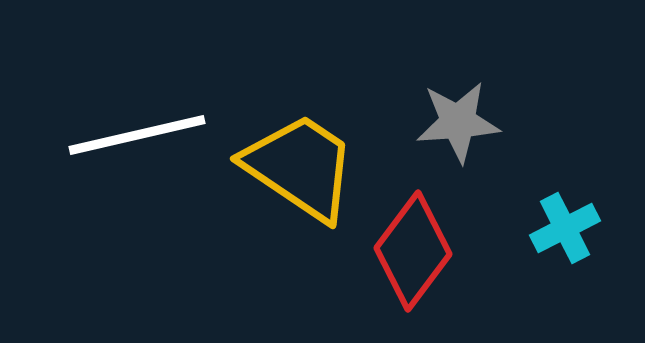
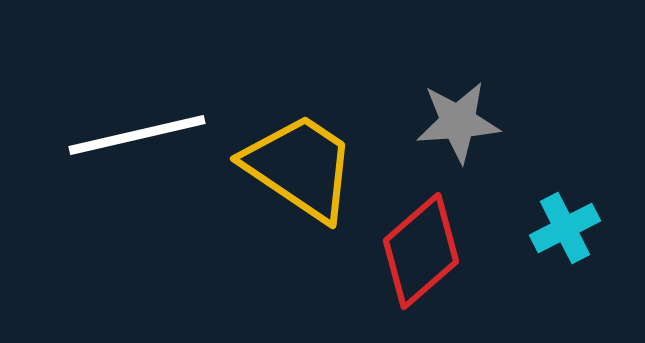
red diamond: moved 8 px right; rotated 12 degrees clockwise
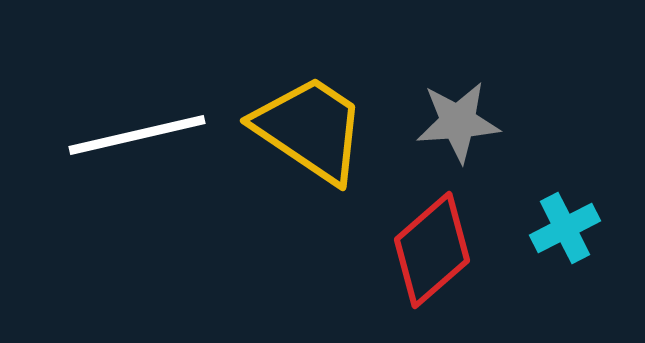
yellow trapezoid: moved 10 px right, 38 px up
red diamond: moved 11 px right, 1 px up
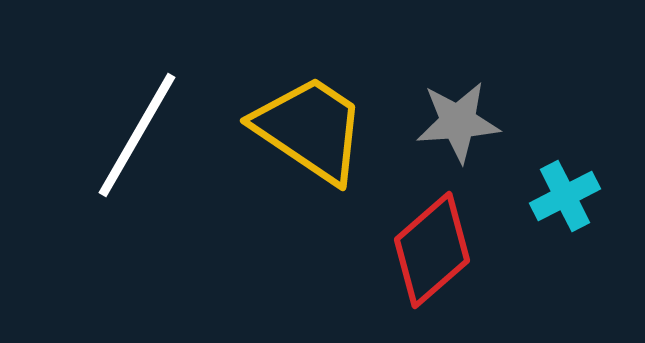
white line: rotated 47 degrees counterclockwise
cyan cross: moved 32 px up
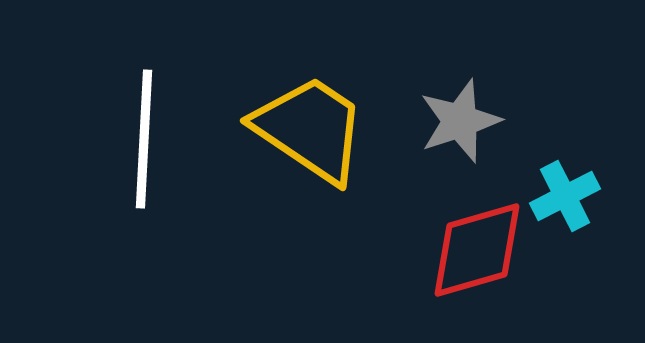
gray star: moved 2 px right, 1 px up; rotated 14 degrees counterclockwise
white line: moved 7 px right, 4 px down; rotated 27 degrees counterclockwise
red diamond: moved 45 px right; rotated 25 degrees clockwise
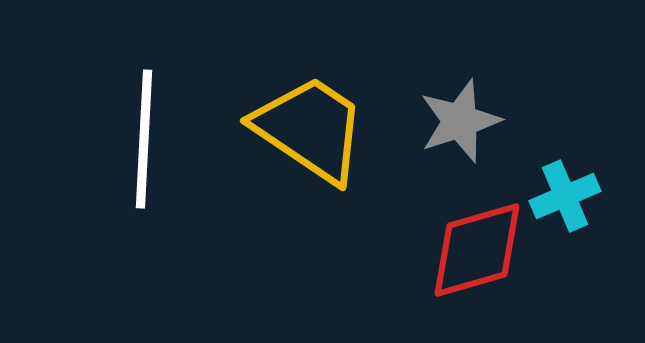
cyan cross: rotated 4 degrees clockwise
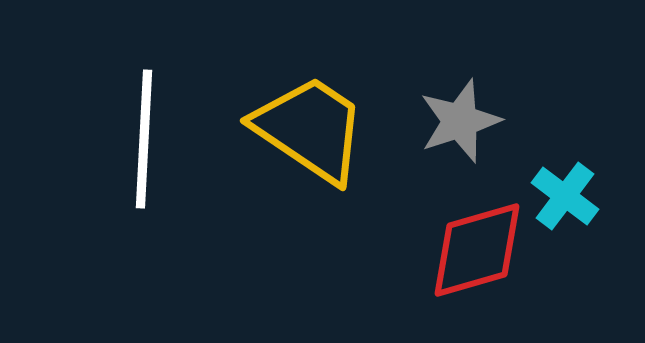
cyan cross: rotated 30 degrees counterclockwise
